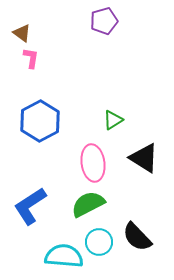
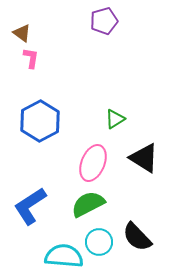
green triangle: moved 2 px right, 1 px up
pink ellipse: rotated 30 degrees clockwise
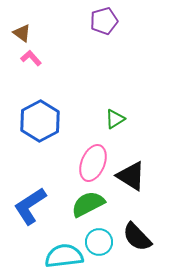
pink L-shape: rotated 50 degrees counterclockwise
black triangle: moved 13 px left, 18 px down
cyan semicircle: rotated 12 degrees counterclockwise
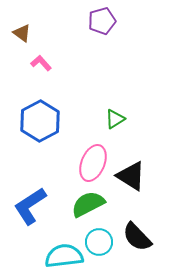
purple pentagon: moved 2 px left
pink L-shape: moved 10 px right, 5 px down
